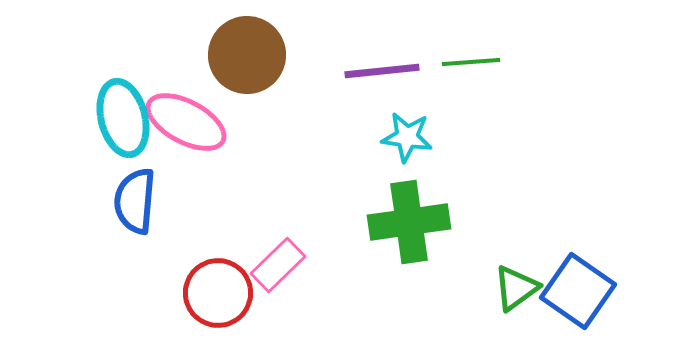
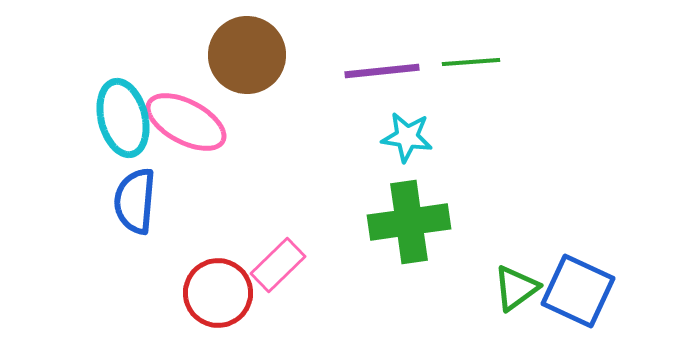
blue square: rotated 10 degrees counterclockwise
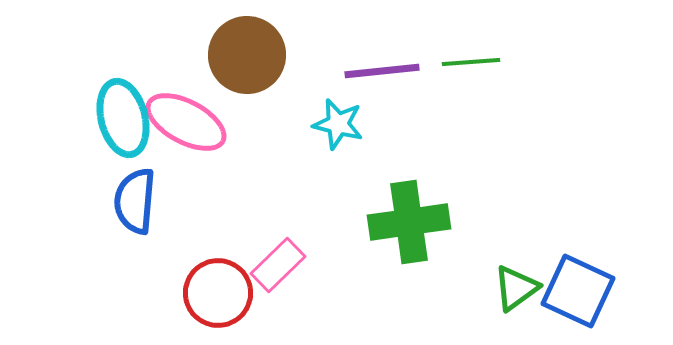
cyan star: moved 69 px left, 13 px up; rotated 6 degrees clockwise
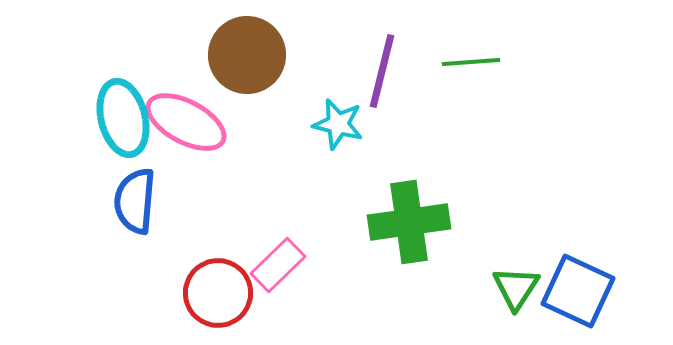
purple line: rotated 70 degrees counterclockwise
green triangle: rotated 21 degrees counterclockwise
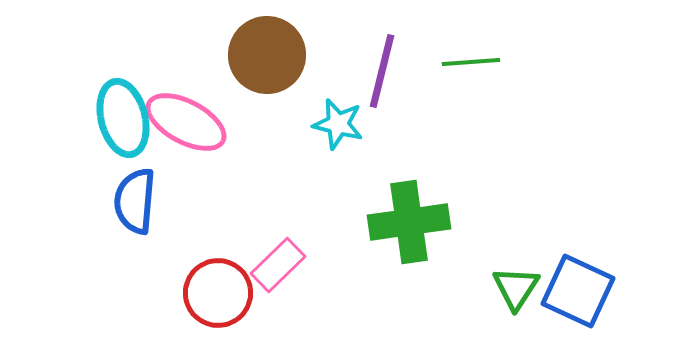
brown circle: moved 20 px right
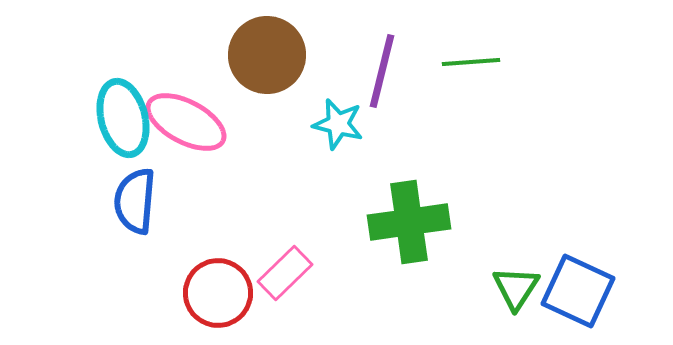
pink rectangle: moved 7 px right, 8 px down
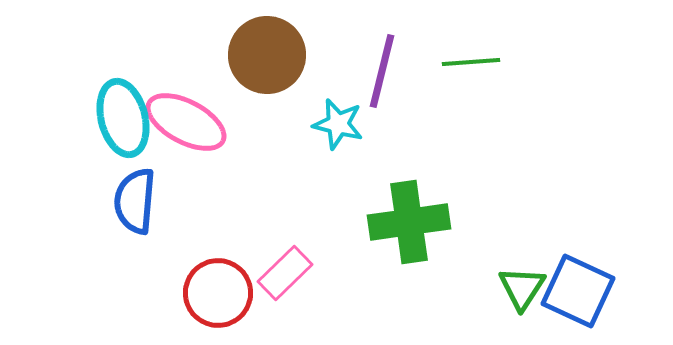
green triangle: moved 6 px right
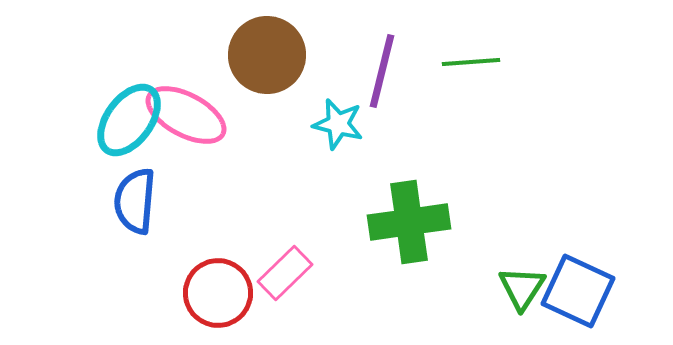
cyan ellipse: moved 6 px right, 2 px down; rotated 50 degrees clockwise
pink ellipse: moved 7 px up
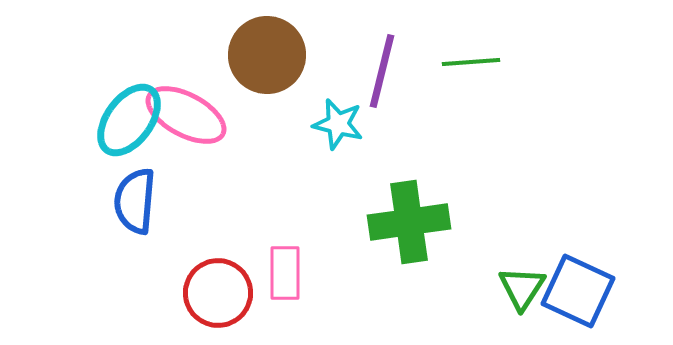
pink rectangle: rotated 46 degrees counterclockwise
